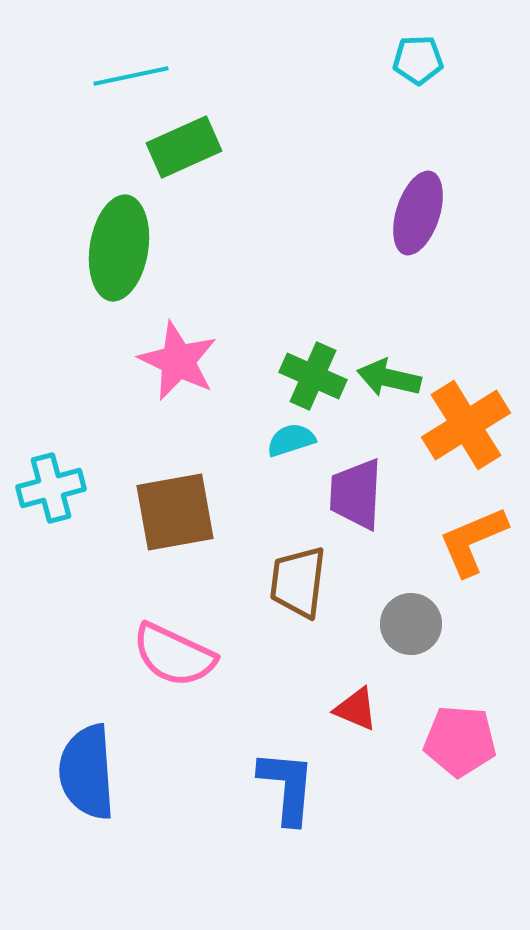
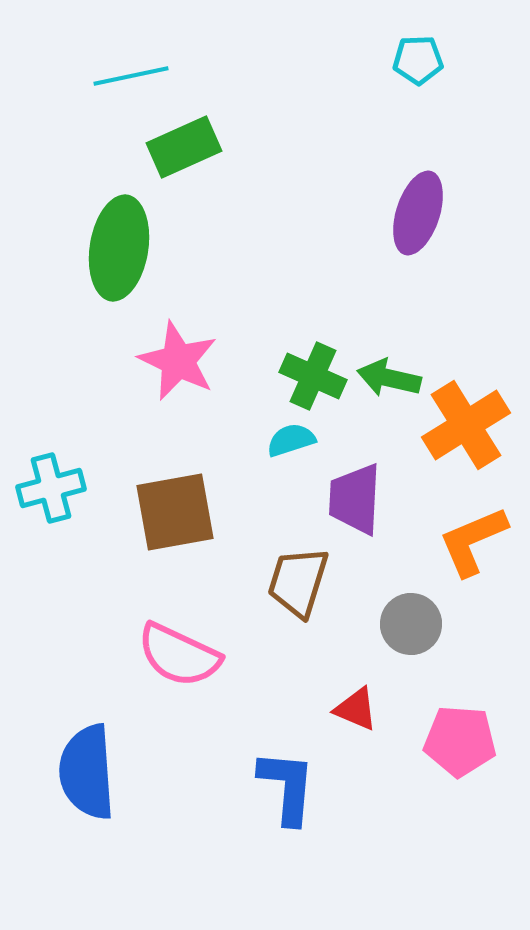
purple trapezoid: moved 1 px left, 5 px down
brown trapezoid: rotated 10 degrees clockwise
pink semicircle: moved 5 px right
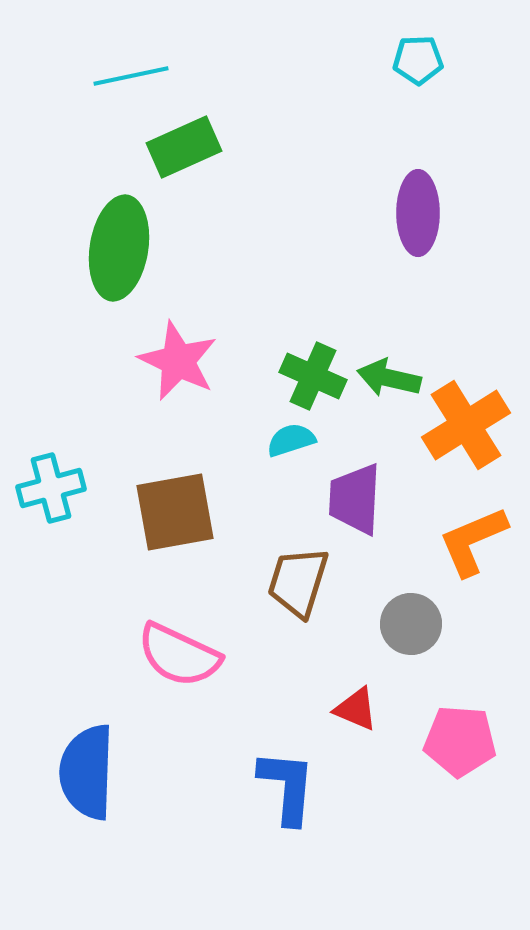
purple ellipse: rotated 18 degrees counterclockwise
blue semicircle: rotated 6 degrees clockwise
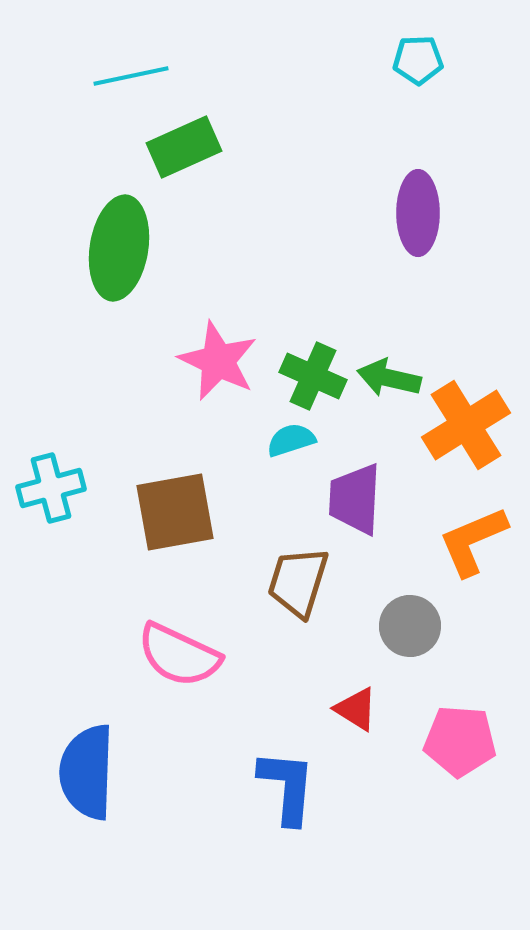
pink star: moved 40 px right
gray circle: moved 1 px left, 2 px down
red triangle: rotated 9 degrees clockwise
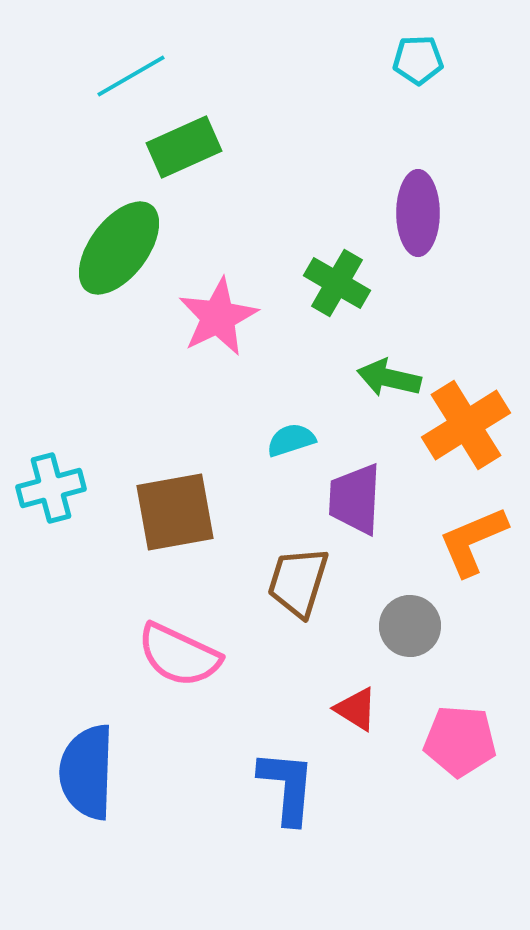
cyan line: rotated 18 degrees counterclockwise
green ellipse: rotated 28 degrees clockwise
pink star: moved 44 px up; rotated 20 degrees clockwise
green cross: moved 24 px right, 93 px up; rotated 6 degrees clockwise
